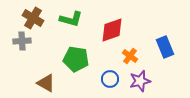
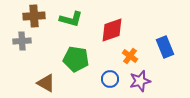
brown cross: moved 1 px right, 2 px up; rotated 35 degrees counterclockwise
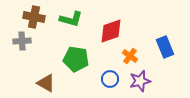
brown cross: moved 1 px down; rotated 15 degrees clockwise
red diamond: moved 1 px left, 1 px down
